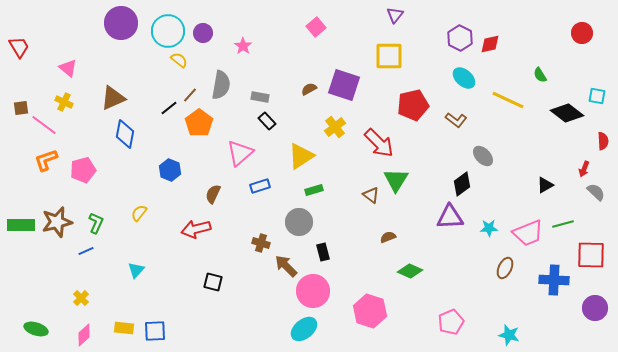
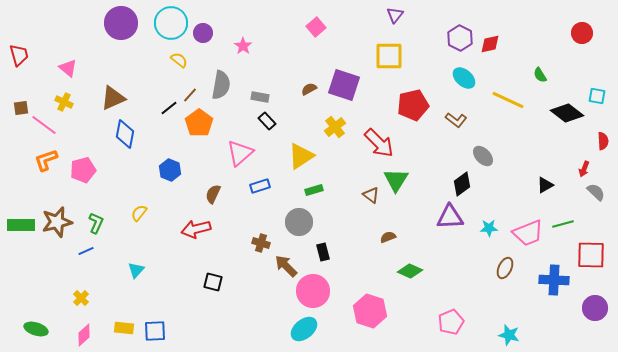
cyan circle at (168, 31): moved 3 px right, 8 px up
red trapezoid at (19, 47): moved 8 px down; rotated 15 degrees clockwise
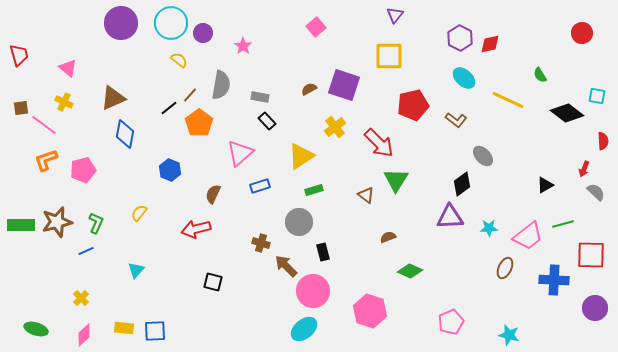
brown triangle at (371, 195): moved 5 px left
pink trapezoid at (528, 233): moved 3 px down; rotated 16 degrees counterclockwise
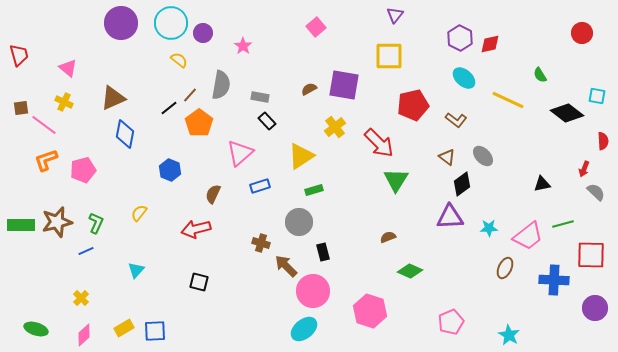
purple square at (344, 85): rotated 8 degrees counterclockwise
black triangle at (545, 185): moved 3 px left, 1 px up; rotated 18 degrees clockwise
brown triangle at (366, 195): moved 81 px right, 38 px up
black square at (213, 282): moved 14 px left
yellow rectangle at (124, 328): rotated 36 degrees counterclockwise
cyan star at (509, 335): rotated 15 degrees clockwise
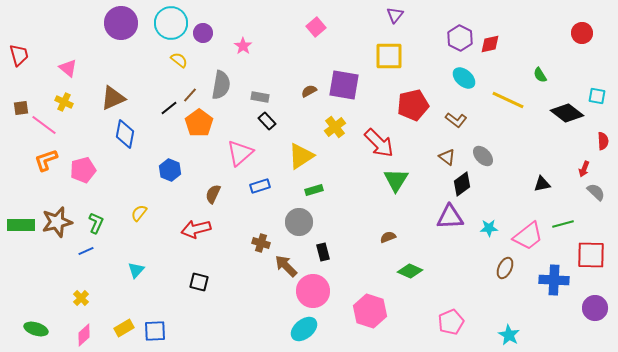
brown semicircle at (309, 89): moved 2 px down
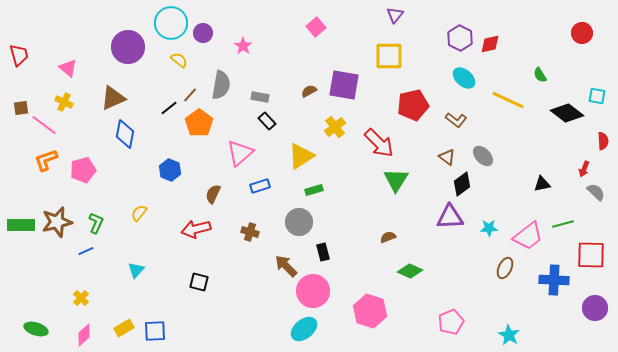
purple circle at (121, 23): moved 7 px right, 24 px down
brown cross at (261, 243): moved 11 px left, 11 px up
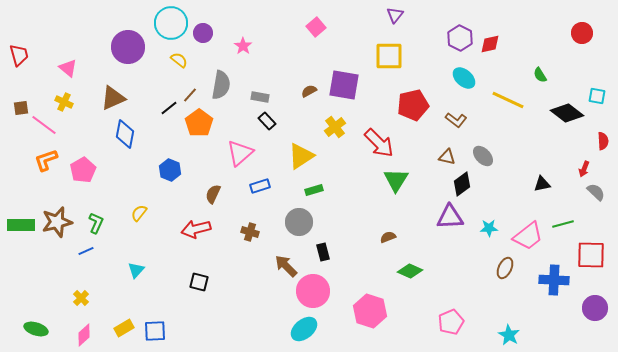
brown triangle at (447, 157): rotated 24 degrees counterclockwise
pink pentagon at (83, 170): rotated 15 degrees counterclockwise
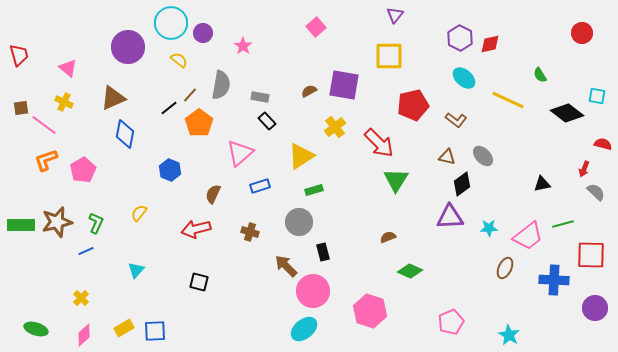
red semicircle at (603, 141): moved 3 px down; rotated 72 degrees counterclockwise
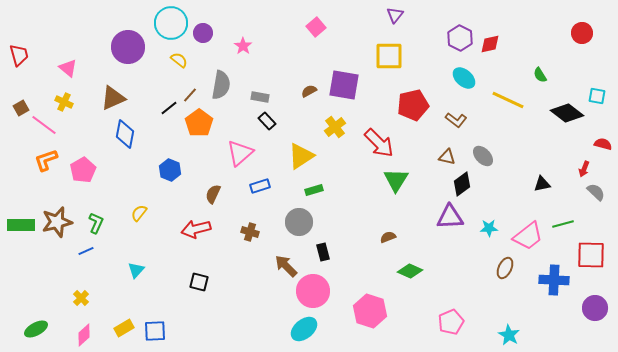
brown square at (21, 108): rotated 21 degrees counterclockwise
green ellipse at (36, 329): rotated 45 degrees counterclockwise
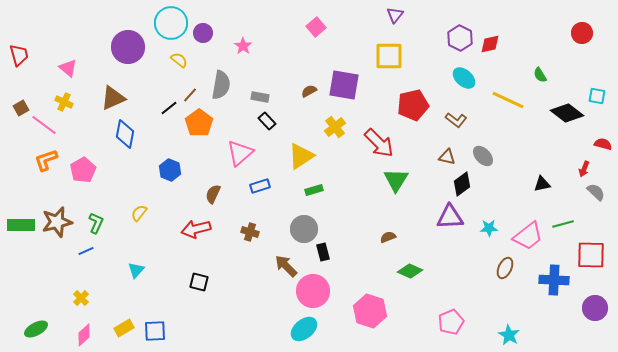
gray circle at (299, 222): moved 5 px right, 7 px down
